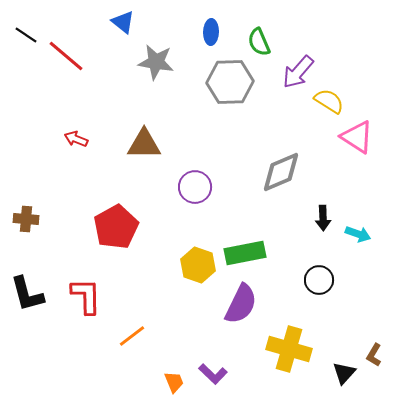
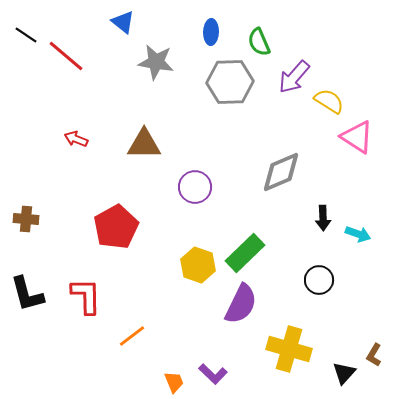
purple arrow: moved 4 px left, 5 px down
green rectangle: rotated 33 degrees counterclockwise
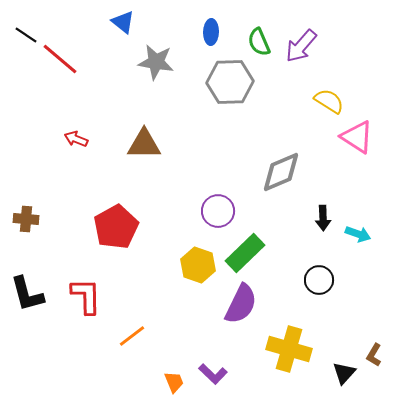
red line: moved 6 px left, 3 px down
purple arrow: moved 7 px right, 31 px up
purple circle: moved 23 px right, 24 px down
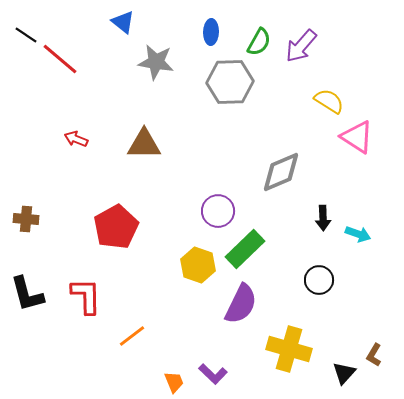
green semicircle: rotated 128 degrees counterclockwise
green rectangle: moved 4 px up
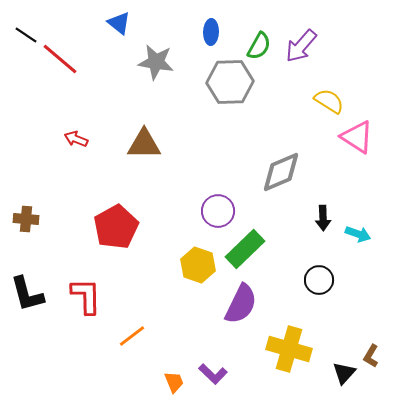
blue triangle: moved 4 px left, 1 px down
green semicircle: moved 4 px down
brown L-shape: moved 3 px left, 1 px down
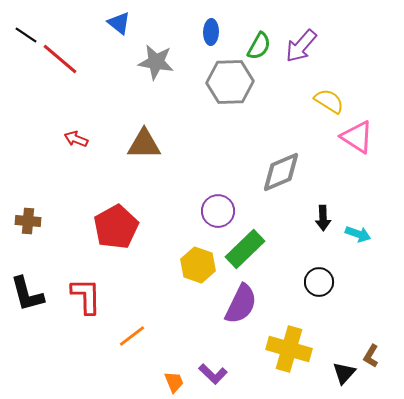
brown cross: moved 2 px right, 2 px down
black circle: moved 2 px down
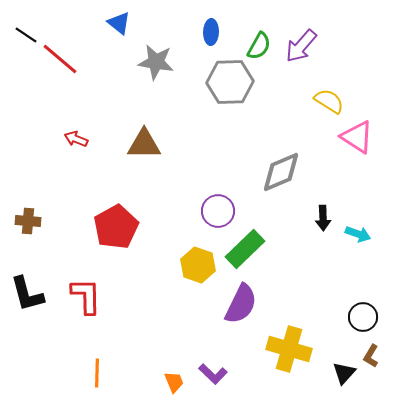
black circle: moved 44 px right, 35 px down
orange line: moved 35 px left, 37 px down; rotated 52 degrees counterclockwise
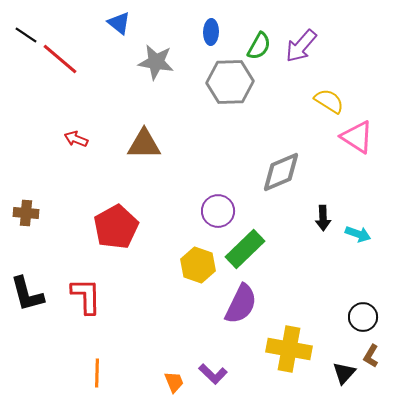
brown cross: moved 2 px left, 8 px up
yellow cross: rotated 6 degrees counterclockwise
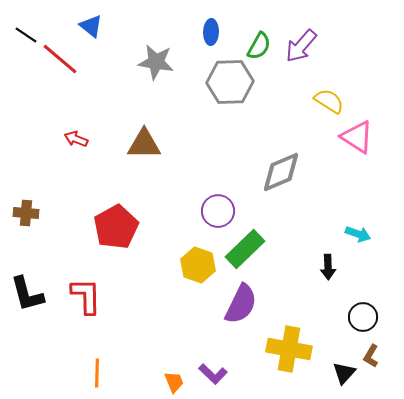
blue triangle: moved 28 px left, 3 px down
black arrow: moved 5 px right, 49 px down
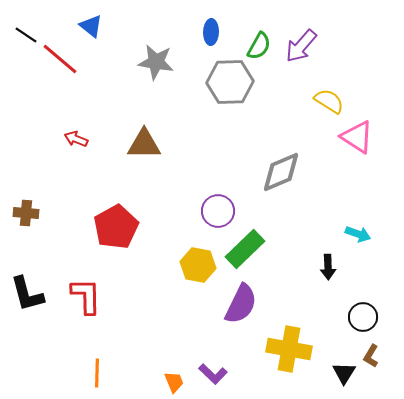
yellow hexagon: rotated 8 degrees counterclockwise
black triangle: rotated 10 degrees counterclockwise
